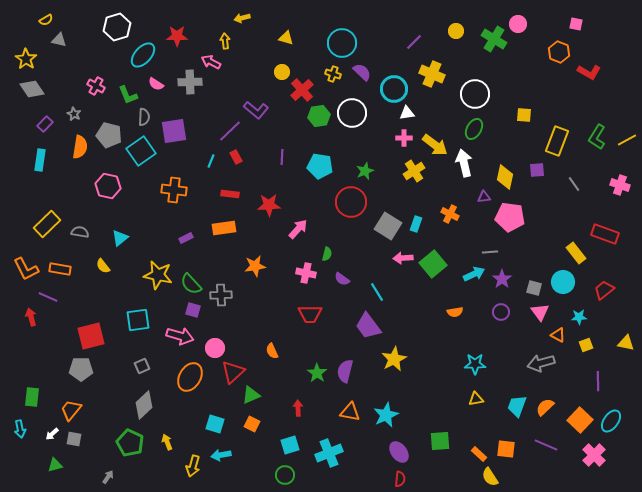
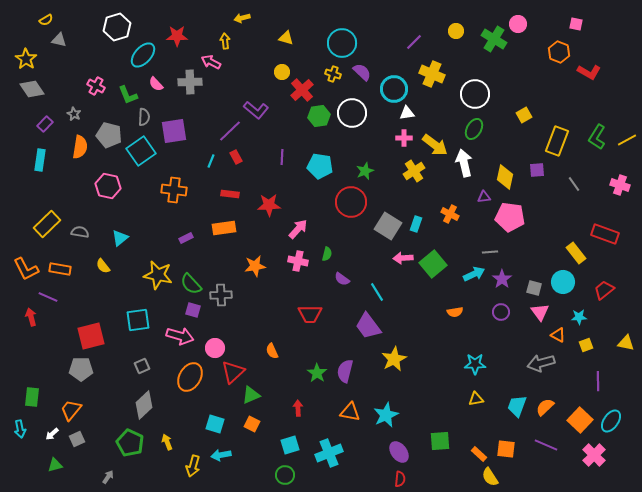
pink semicircle at (156, 84): rotated 14 degrees clockwise
yellow square at (524, 115): rotated 35 degrees counterclockwise
pink cross at (306, 273): moved 8 px left, 12 px up
gray square at (74, 439): moved 3 px right; rotated 35 degrees counterclockwise
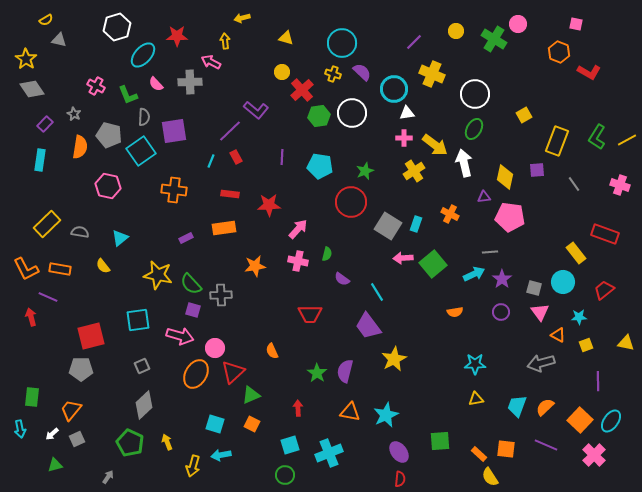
orange ellipse at (190, 377): moved 6 px right, 3 px up
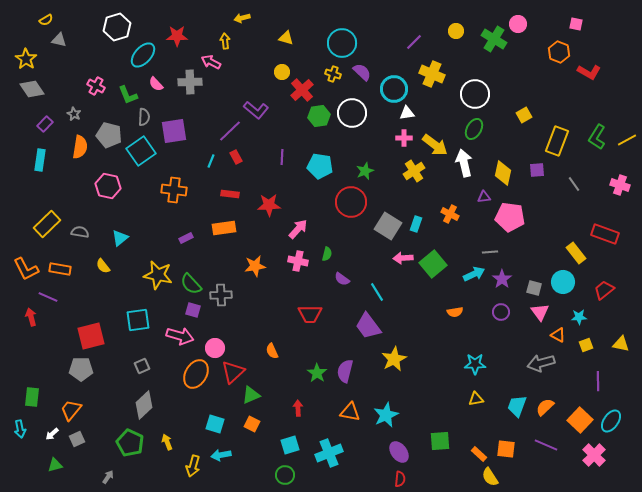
yellow diamond at (505, 177): moved 2 px left, 4 px up
yellow triangle at (626, 343): moved 5 px left, 1 px down
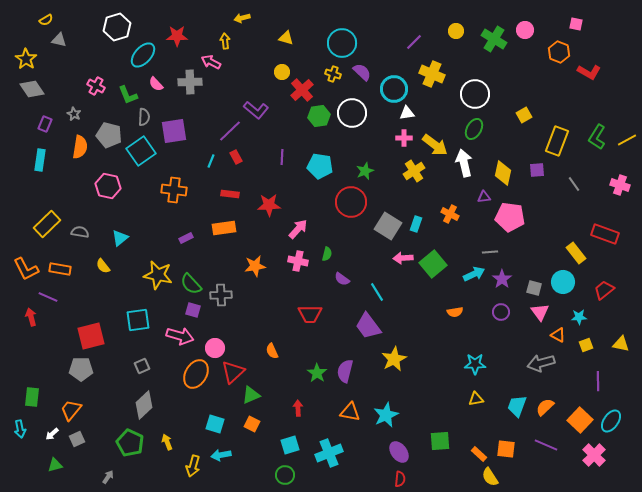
pink circle at (518, 24): moved 7 px right, 6 px down
purple rectangle at (45, 124): rotated 21 degrees counterclockwise
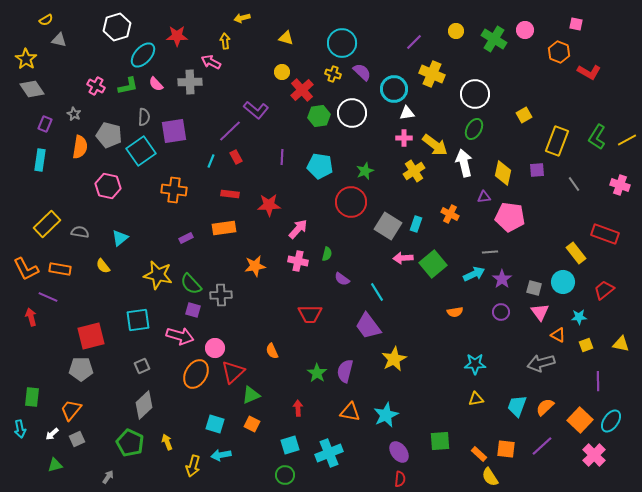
green L-shape at (128, 95): moved 9 px up; rotated 80 degrees counterclockwise
purple line at (546, 445): moved 4 px left, 1 px down; rotated 65 degrees counterclockwise
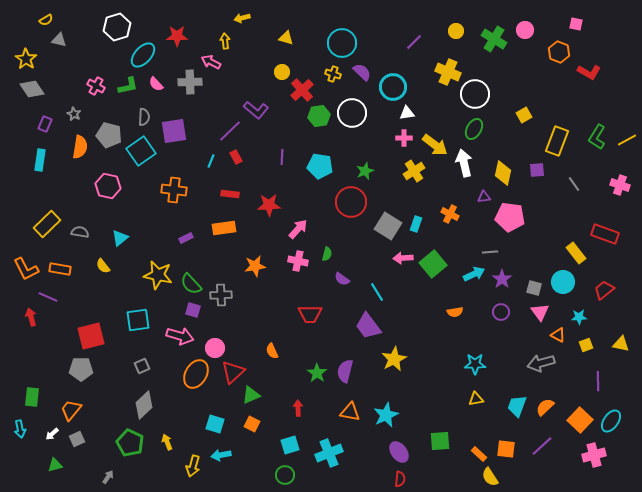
yellow cross at (432, 74): moved 16 px right, 2 px up
cyan circle at (394, 89): moved 1 px left, 2 px up
pink cross at (594, 455): rotated 30 degrees clockwise
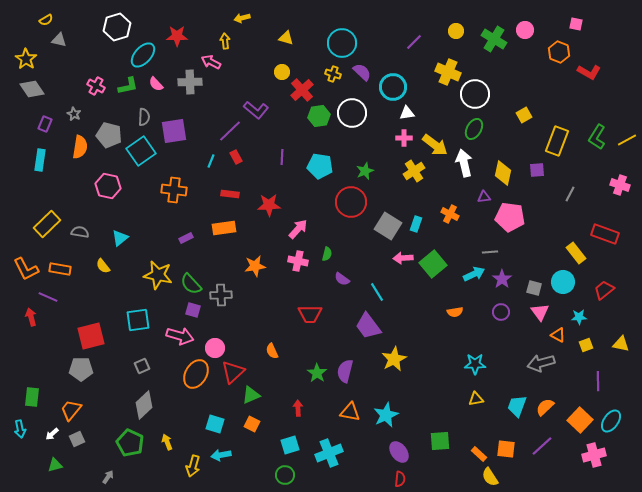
gray line at (574, 184): moved 4 px left, 10 px down; rotated 63 degrees clockwise
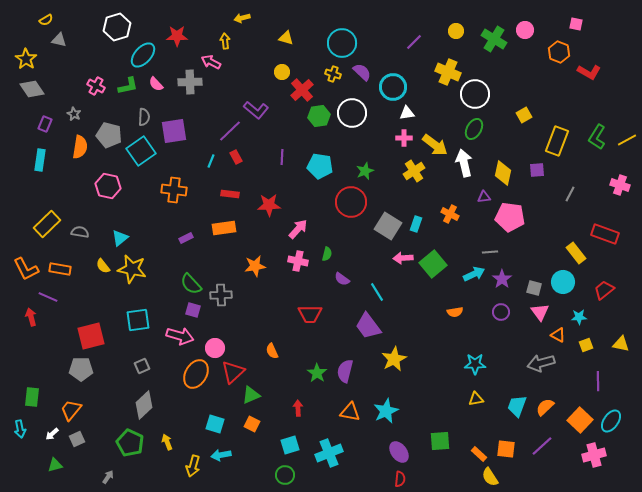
yellow star at (158, 275): moved 26 px left, 6 px up
cyan star at (386, 415): moved 4 px up
